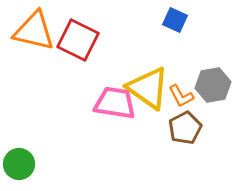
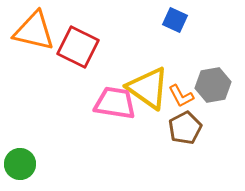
red square: moved 7 px down
green circle: moved 1 px right
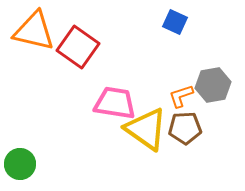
blue square: moved 2 px down
red square: rotated 9 degrees clockwise
yellow triangle: moved 2 px left, 41 px down
orange L-shape: rotated 100 degrees clockwise
brown pentagon: rotated 24 degrees clockwise
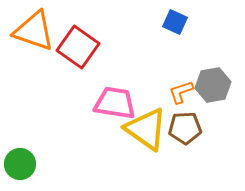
orange triangle: rotated 6 degrees clockwise
orange L-shape: moved 4 px up
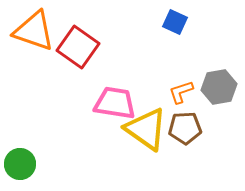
gray hexagon: moved 6 px right, 2 px down
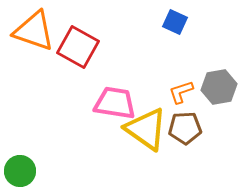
red square: rotated 6 degrees counterclockwise
green circle: moved 7 px down
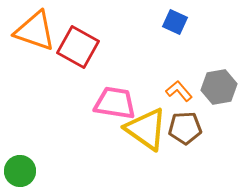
orange triangle: moved 1 px right
orange L-shape: moved 2 px left, 1 px up; rotated 68 degrees clockwise
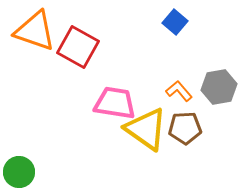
blue square: rotated 15 degrees clockwise
green circle: moved 1 px left, 1 px down
